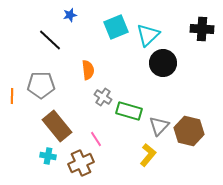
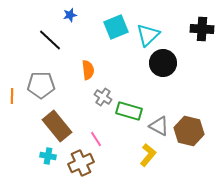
gray triangle: rotated 45 degrees counterclockwise
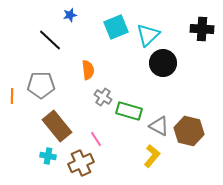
yellow L-shape: moved 4 px right, 1 px down
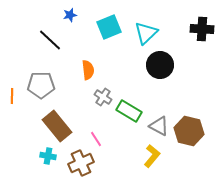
cyan square: moved 7 px left
cyan triangle: moved 2 px left, 2 px up
black circle: moved 3 px left, 2 px down
green rectangle: rotated 15 degrees clockwise
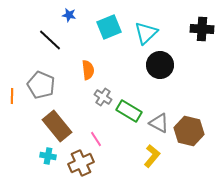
blue star: moved 1 px left; rotated 24 degrees clockwise
gray pentagon: rotated 24 degrees clockwise
gray triangle: moved 3 px up
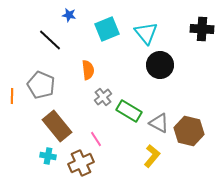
cyan square: moved 2 px left, 2 px down
cyan triangle: rotated 25 degrees counterclockwise
gray cross: rotated 18 degrees clockwise
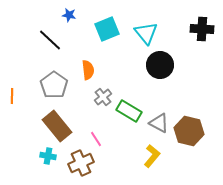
gray pentagon: moved 13 px right; rotated 12 degrees clockwise
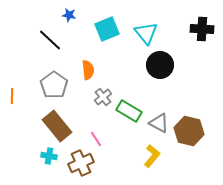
cyan cross: moved 1 px right
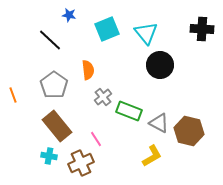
orange line: moved 1 px right, 1 px up; rotated 21 degrees counterclockwise
green rectangle: rotated 10 degrees counterclockwise
yellow L-shape: rotated 20 degrees clockwise
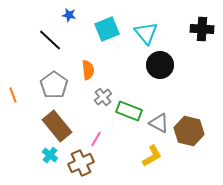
pink line: rotated 63 degrees clockwise
cyan cross: moved 1 px right, 1 px up; rotated 28 degrees clockwise
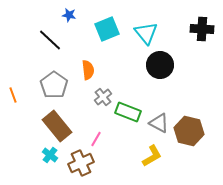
green rectangle: moved 1 px left, 1 px down
